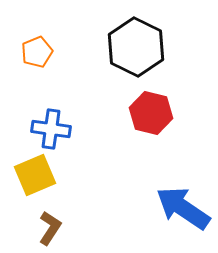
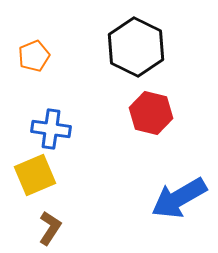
orange pentagon: moved 3 px left, 4 px down
blue arrow: moved 4 px left, 10 px up; rotated 64 degrees counterclockwise
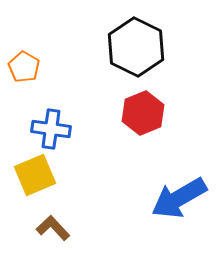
orange pentagon: moved 10 px left, 11 px down; rotated 20 degrees counterclockwise
red hexagon: moved 8 px left; rotated 24 degrees clockwise
brown L-shape: moved 3 px right; rotated 76 degrees counterclockwise
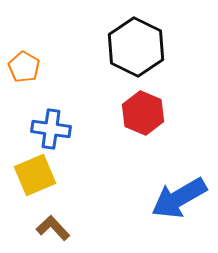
red hexagon: rotated 15 degrees counterclockwise
